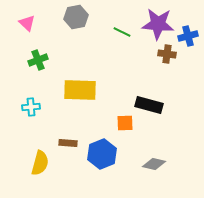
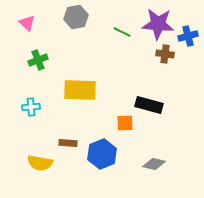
brown cross: moved 2 px left
yellow semicircle: rotated 85 degrees clockwise
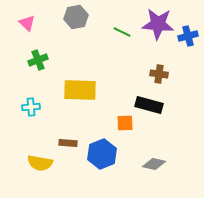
brown cross: moved 6 px left, 20 px down
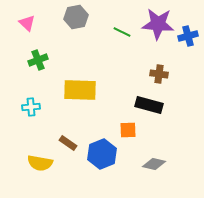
orange square: moved 3 px right, 7 px down
brown rectangle: rotated 30 degrees clockwise
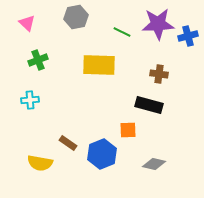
purple star: rotated 8 degrees counterclockwise
yellow rectangle: moved 19 px right, 25 px up
cyan cross: moved 1 px left, 7 px up
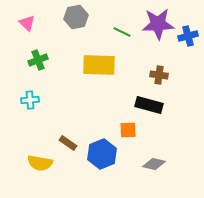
brown cross: moved 1 px down
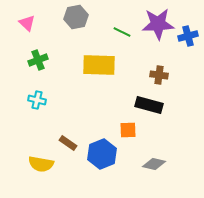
cyan cross: moved 7 px right; rotated 18 degrees clockwise
yellow semicircle: moved 1 px right, 1 px down
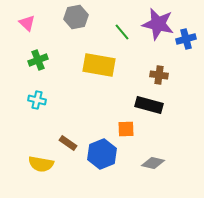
purple star: rotated 16 degrees clockwise
green line: rotated 24 degrees clockwise
blue cross: moved 2 px left, 3 px down
yellow rectangle: rotated 8 degrees clockwise
orange square: moved 2 px left, 1 px up
gray diamond: moved 1 px left, 1 px up
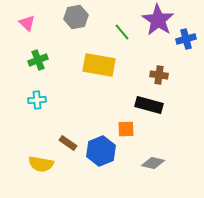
purple star: moved 4 px up; rotated 20 degrees clockwise
cyan cross: rotated 18 degrees counterclockwise
blue hexagon: moved 1 px left, 3 px up
